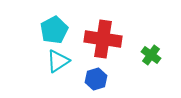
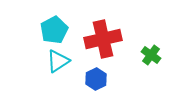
red cross: rotated 21 degrees counterclockwise
blue hexagon: rotated 10 degrees counterclockwise
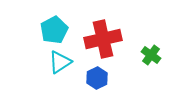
cyan triangle: moved 2 px right, 1 px down
blue hexagon: moved 1 px right, 1 px up
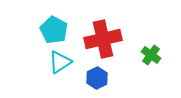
cyan pentagon: rotated 16 degrees counterclockwise
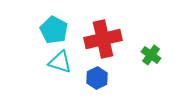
cyan triangle: rotated 50 degrees clockwise
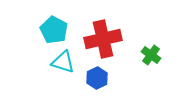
cyan triangle: moved 3 px right
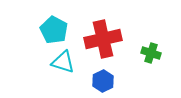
green cross: moved 2 px up; rotated 18 degrees counterclockwise
blue hexagon: moved 6 px right, 3 px down
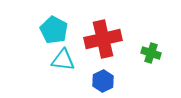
cyan triangle: moved 2 px up; rotated 10 degrees counterclockwise
